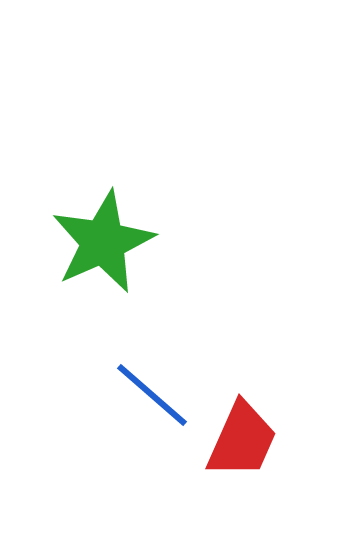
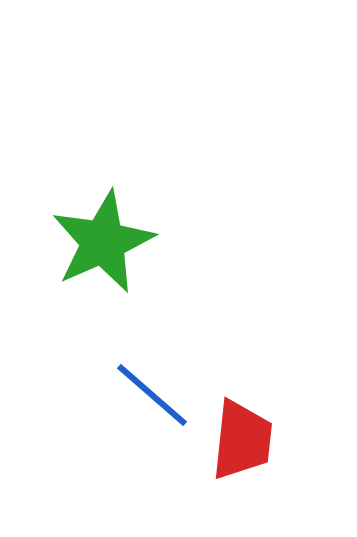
red trapezoid: rotated 18 degrees counterclockwise
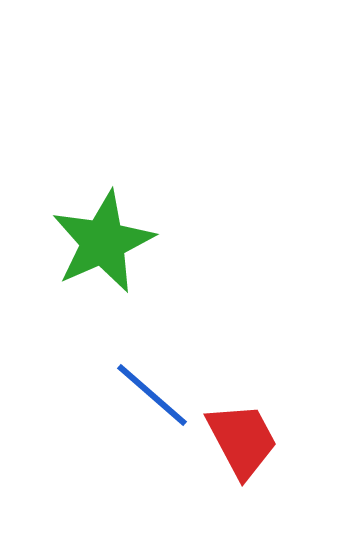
red trapezoid: rotated 34 degrees counterclockwise
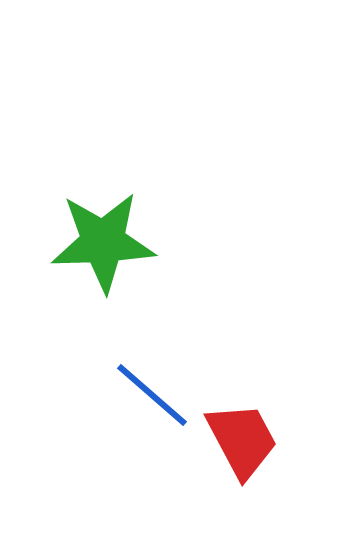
green star: rotated 22 degrees clockwise
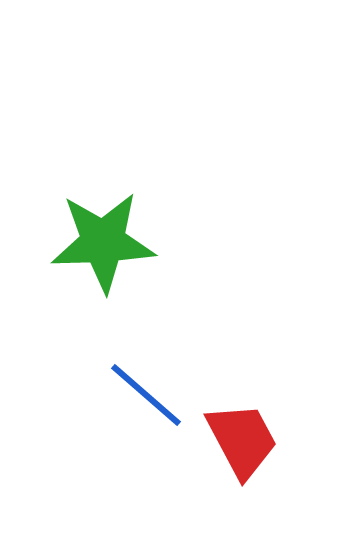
blue line: moved 6 px left
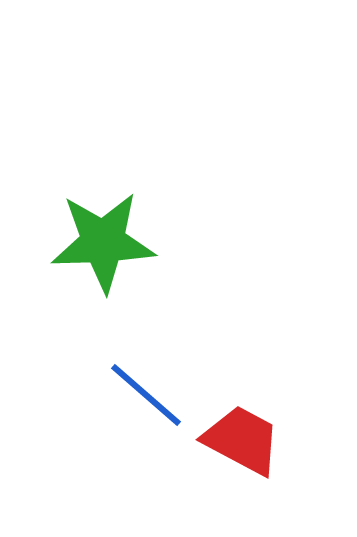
red trapezoid: rotated 34 degrees counterclockwise
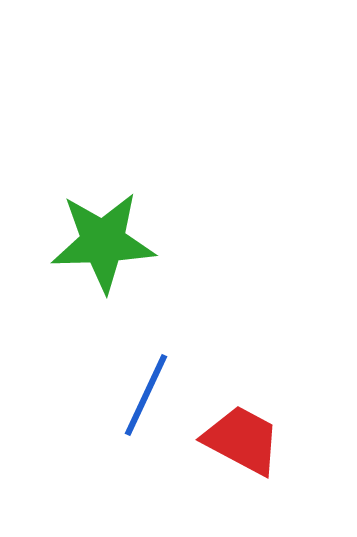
blue line: rotated 74 degrees clockwise
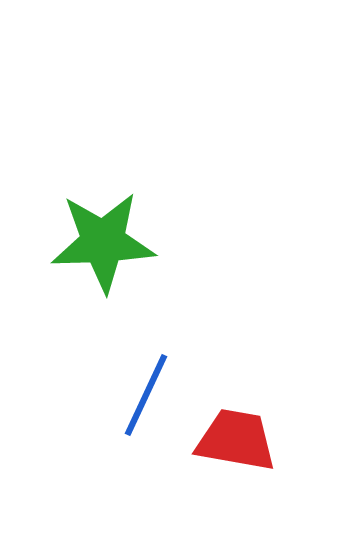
red trapezoid: moved 6 px left; rotated 18 degrees counterclockwise
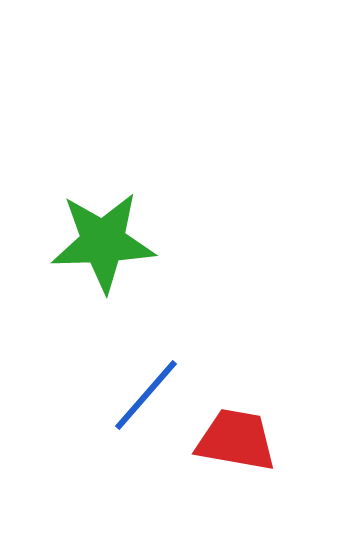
blue line: rotated 16 degrees clockwise
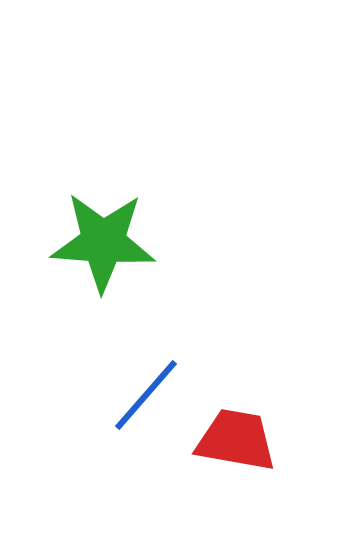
green star: rotated 6 degrees clockwise
